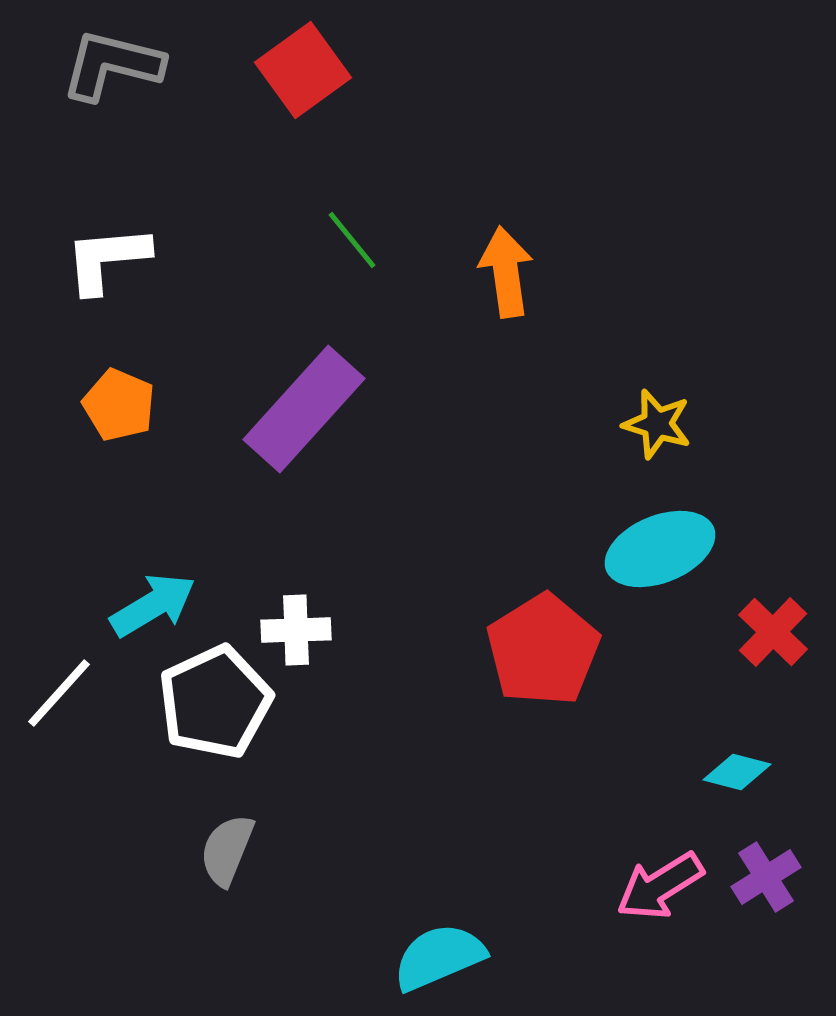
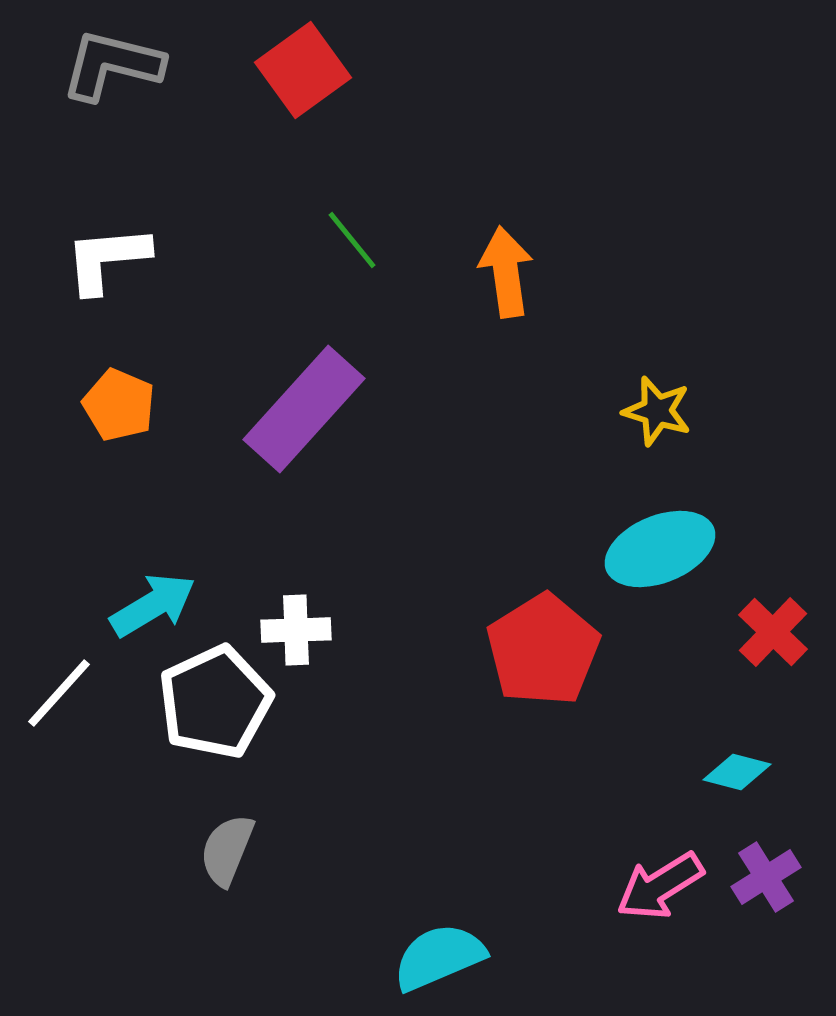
yellow star: moved 13 px up
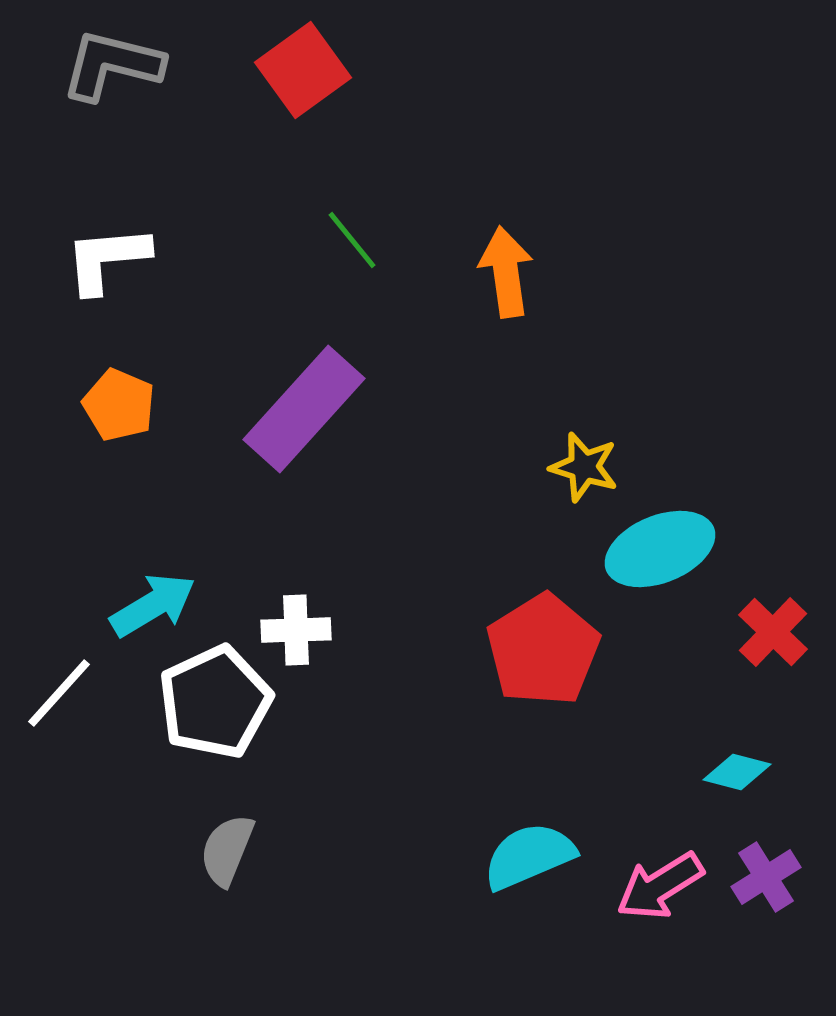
yellow star: moved 73 px left, 56 px down
cyan semicircle: moved 90 px right, 101 px up
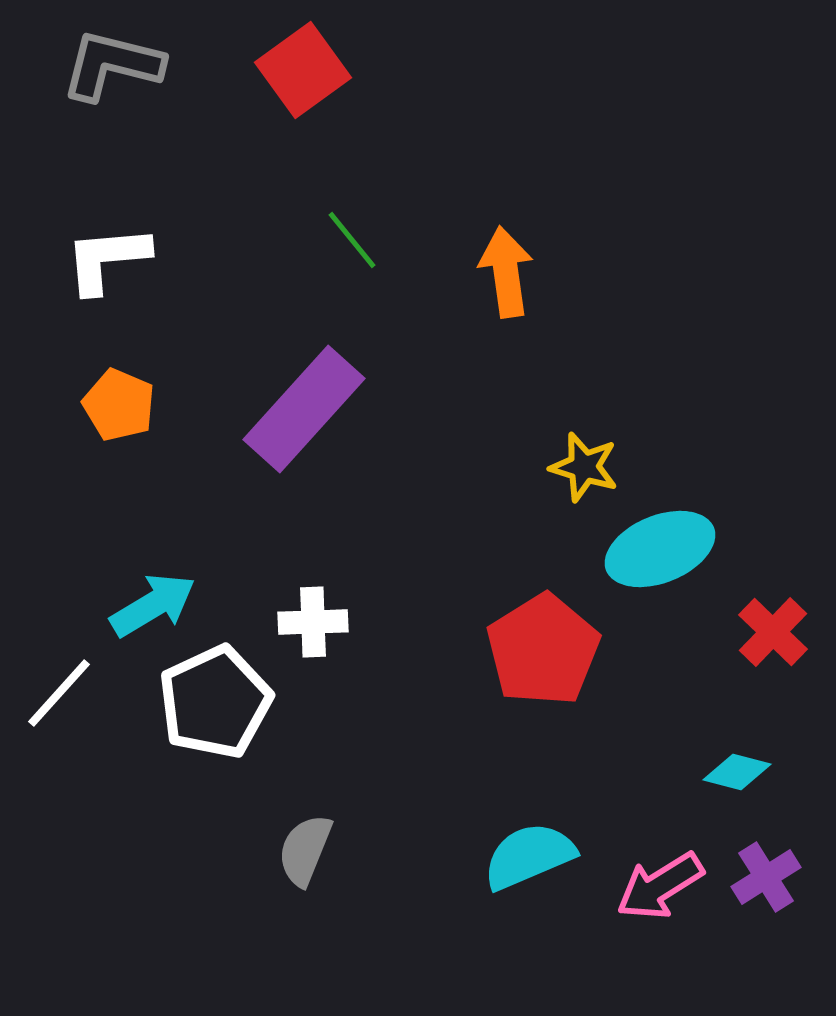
white cross: moved 17 px right, 8 px up
gray semicircle: moved 78 px right
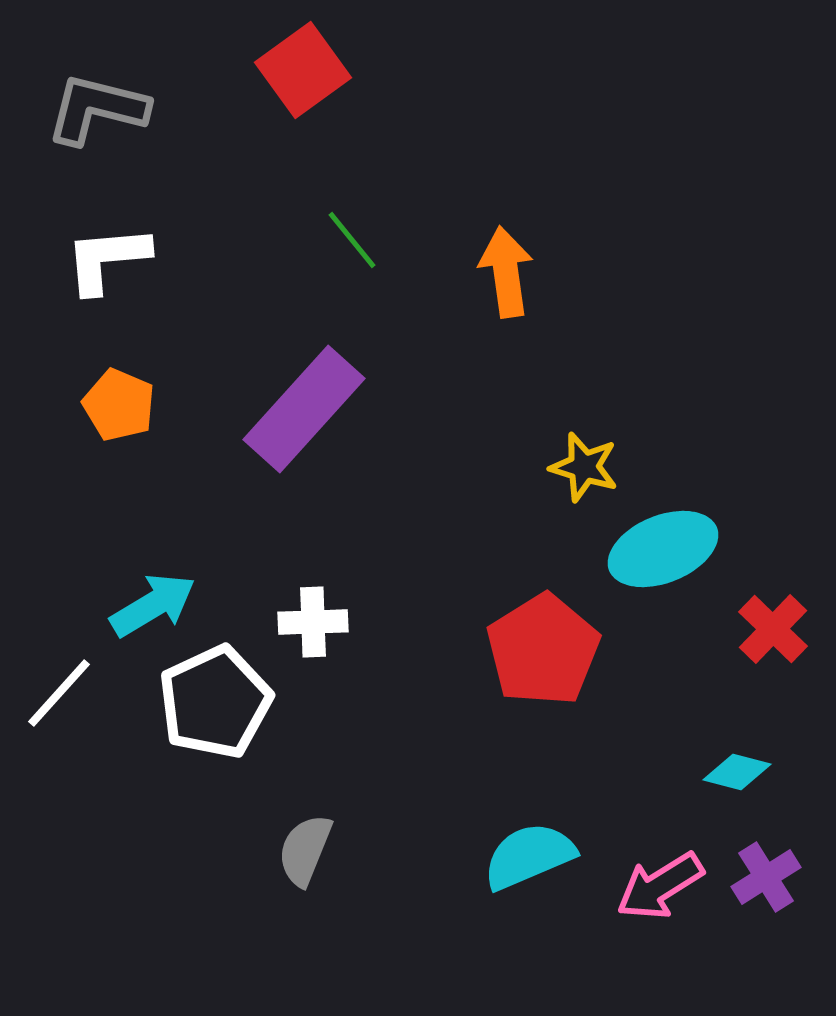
gray L-shape: moved 15 px left, 44 px down
cyan ellipse: moved 3 px right
red cross: moved 3 px up
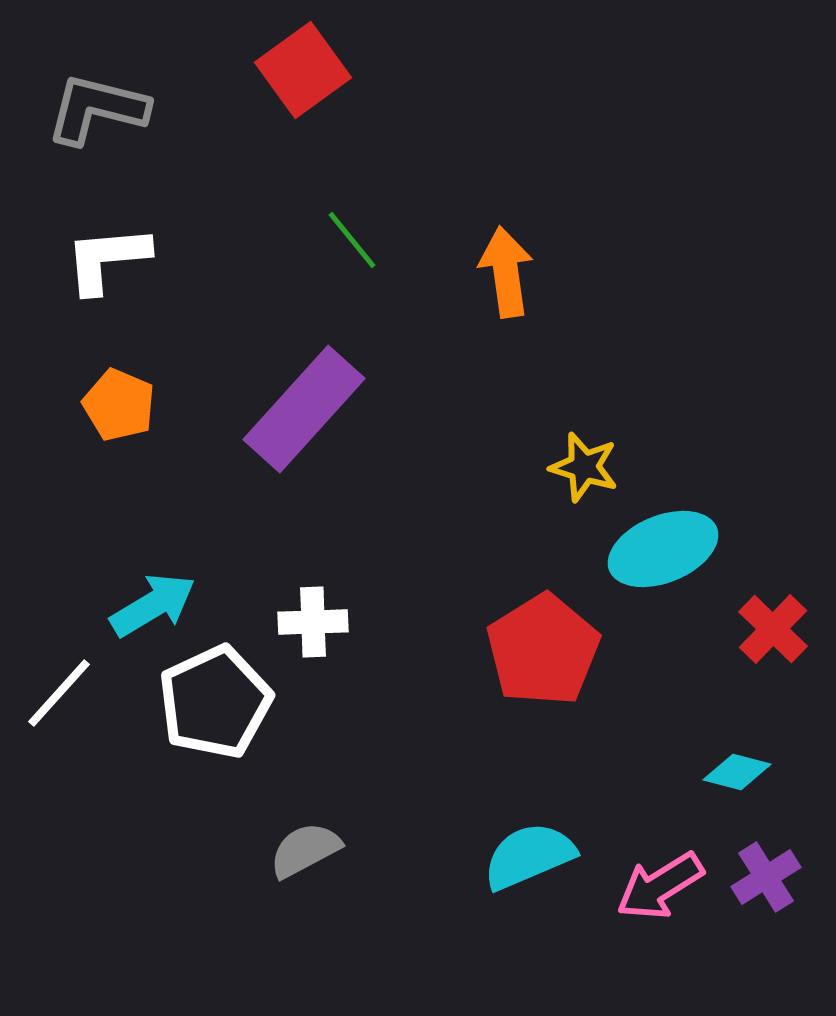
gray semicircle: rotated 40 degrees clockwise
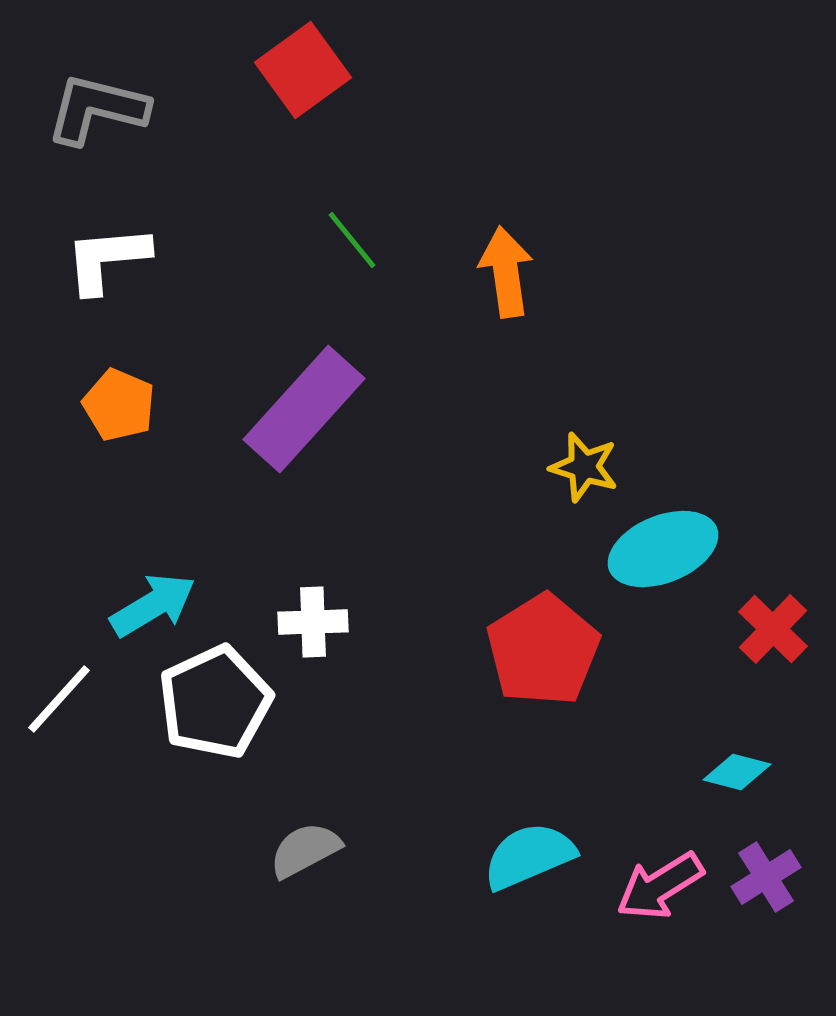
white line: moved 6 px down
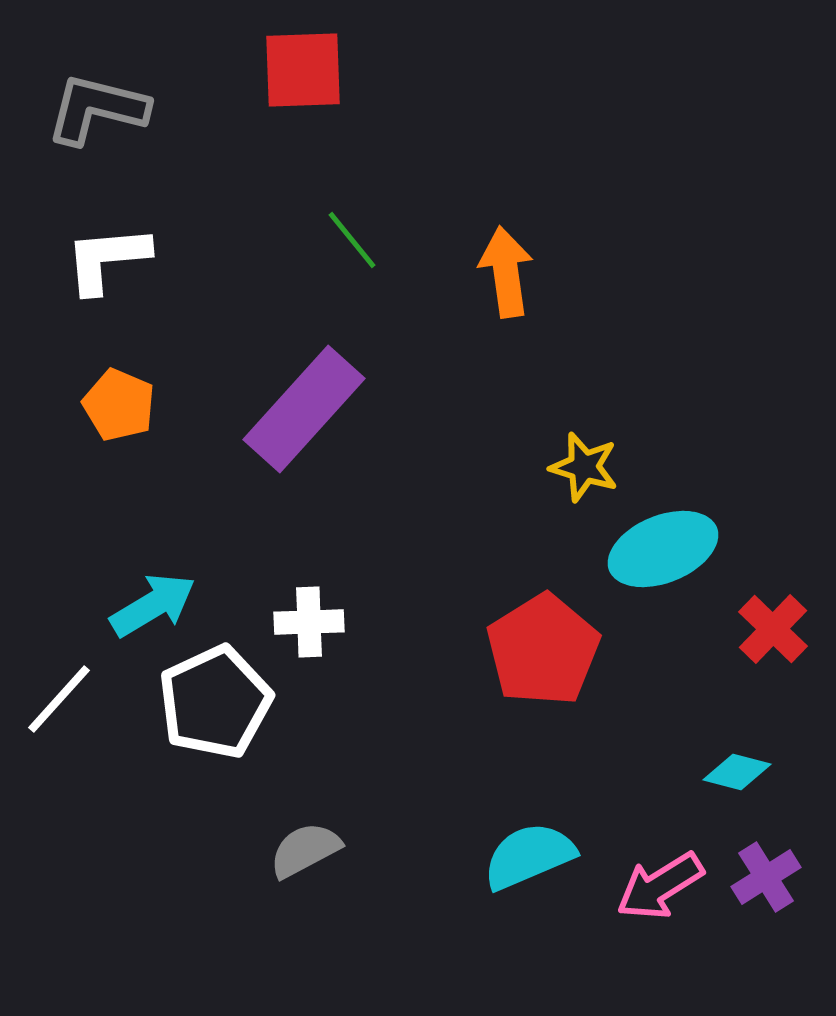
red square: rotated 34 degrees clockwise
white cross: moved 4 px left
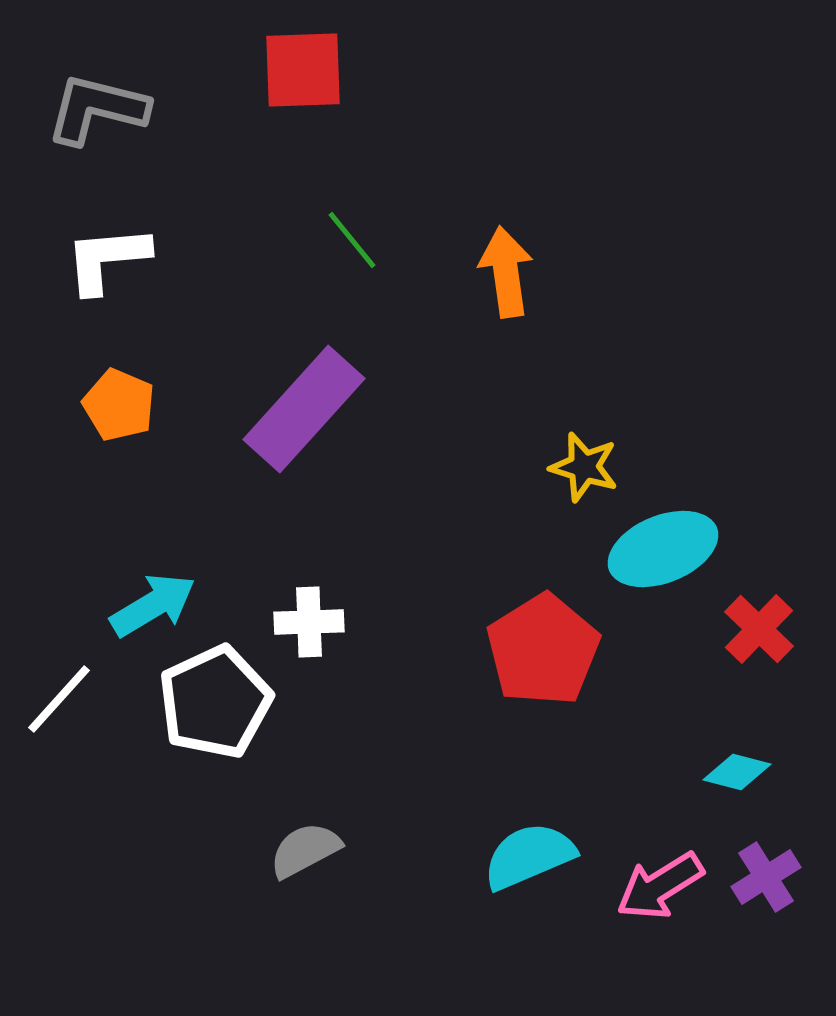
red cross: moved 14 px left
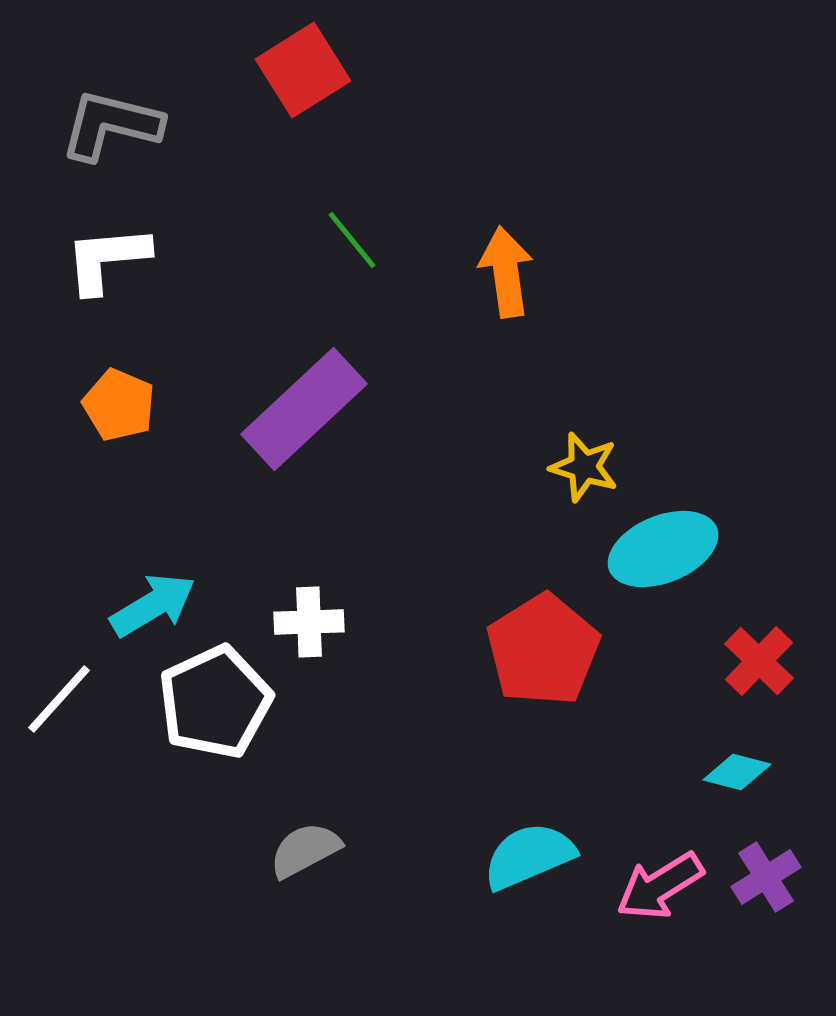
red square: rotated 30 degrees counterclockwise
gray L-shape: moved 14 px right, 16 px down
purple rectangle: rotated 5 degrees clockwise
red cross: moved 32 px down
